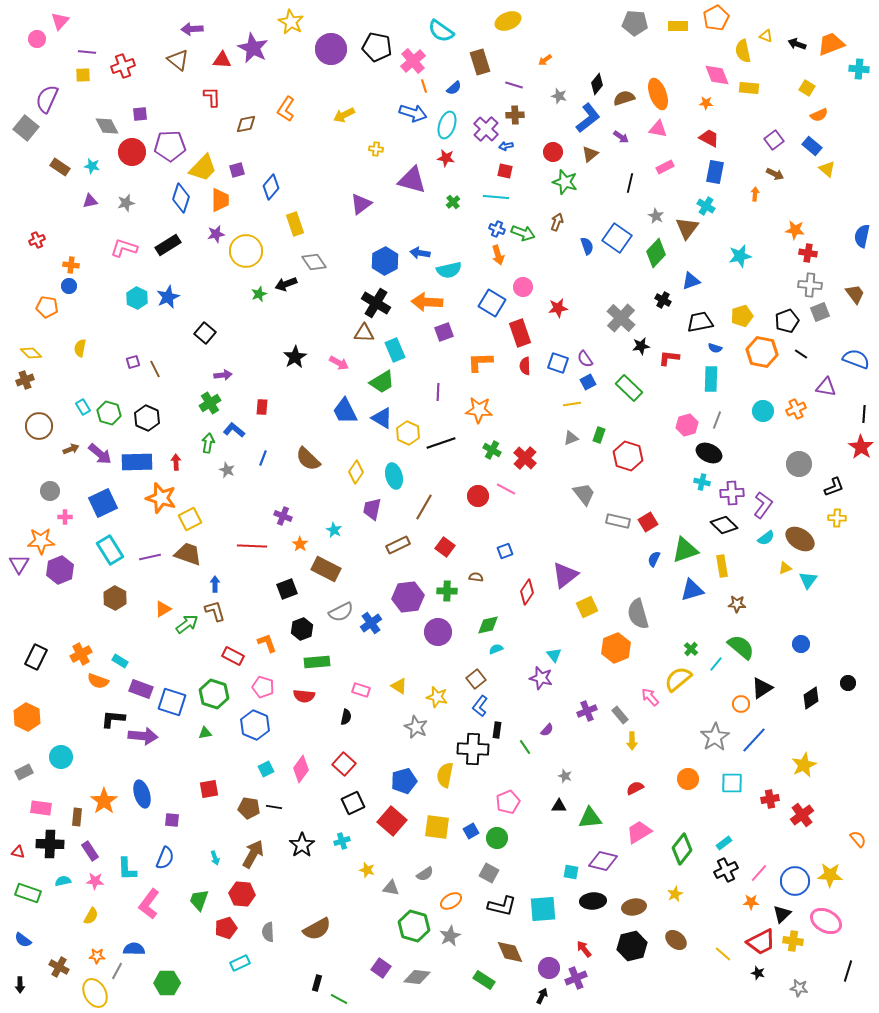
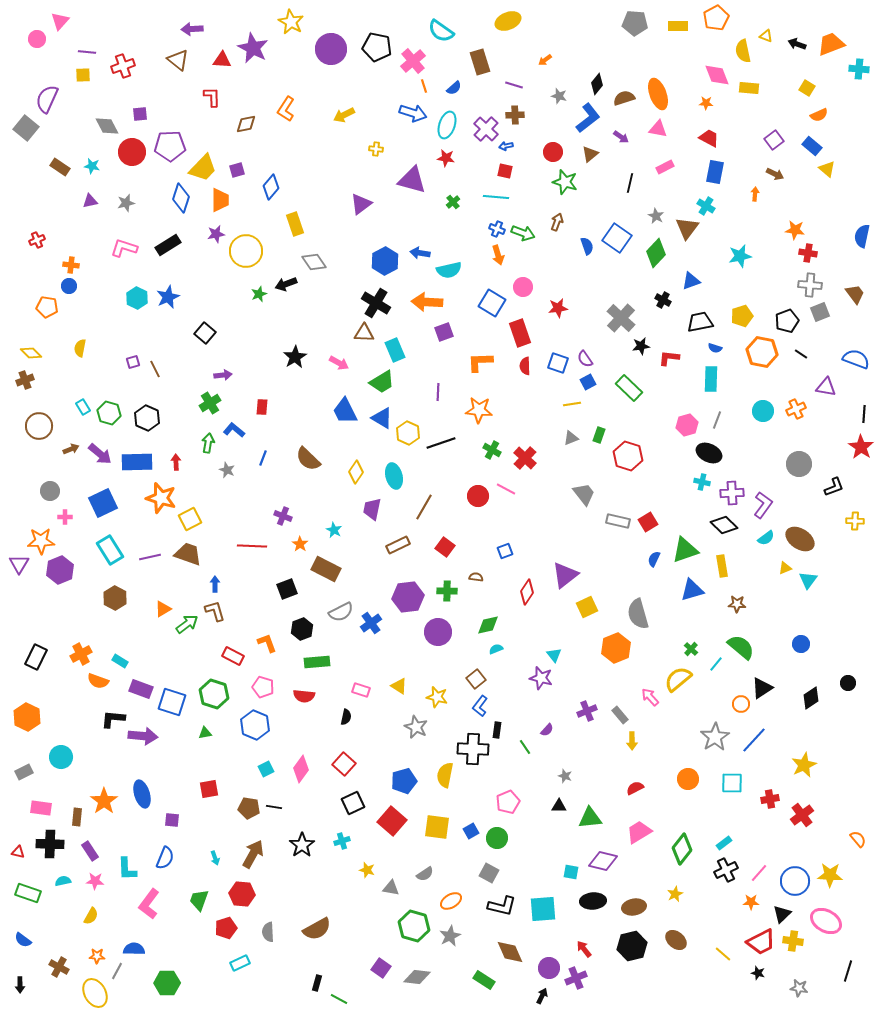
yellow cross at (837, 518): moved 18 px right, 3 px down
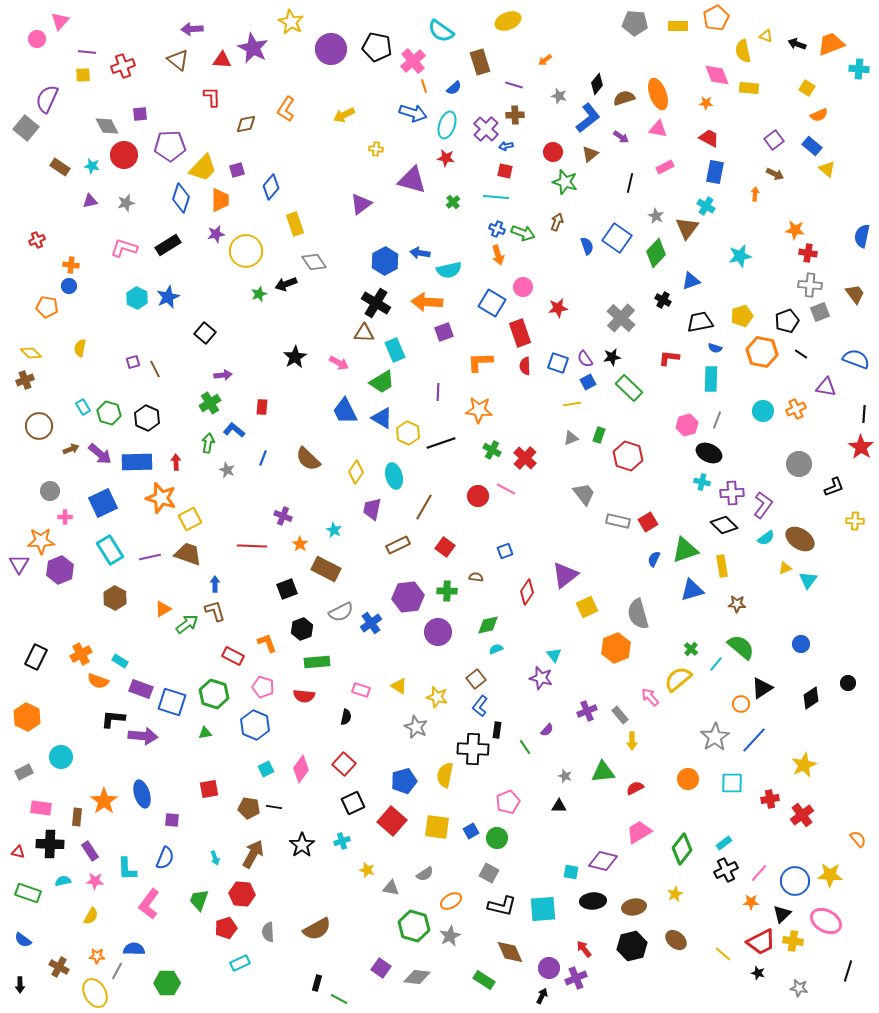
red circle at (132, 152): moved 8 px left, 3 px down
black star at (641, 346): moved 29 px left, 11 px down
green triangle at (590, 818): moved 13 px right, 46 px up
